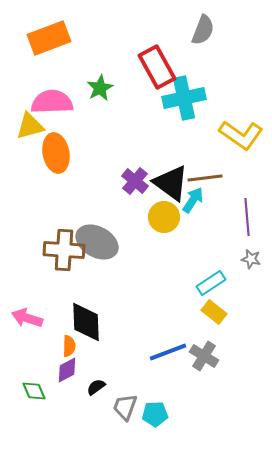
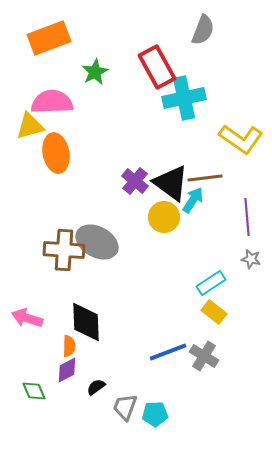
green star: moved 5 px left, 16 px up
yellow L-shape: moved 4 px down
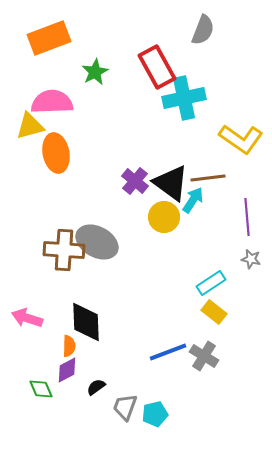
brown line: moved 3 px right
green diamond: moved 7 px right, 2 px up
cyan pentagon: rotated 10 degrees counterclockwise
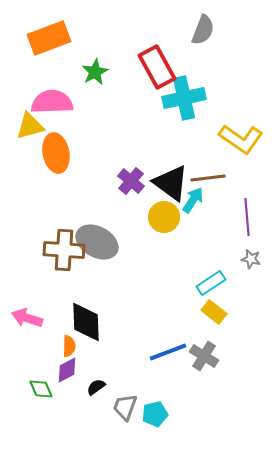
purple cross: moved 4 px left
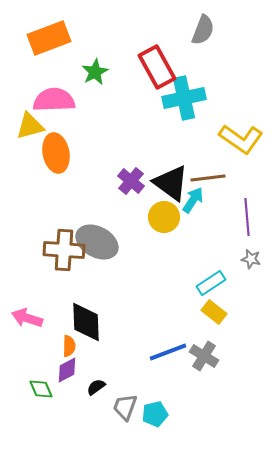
pink semicircle: moved 2 px right, 2 px up
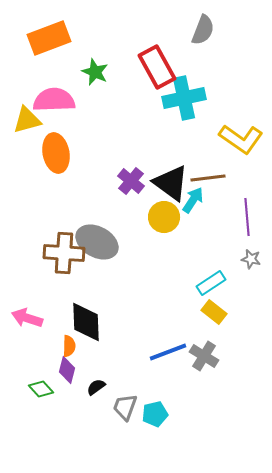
green star: rotated 20 degrees counterclockwise
yellow triangle: moved 3 px left, 6 px up
brown cross: moved 3 px down
purple diamond: rotated 48 degrees counterclockwise
green diamond: rotated 20 degrees counterclockwise
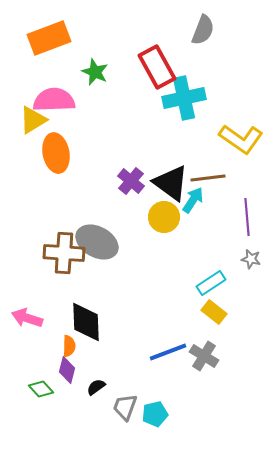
yellow triangle: moved 6 px right; rotated 16 degrees counterclockwise
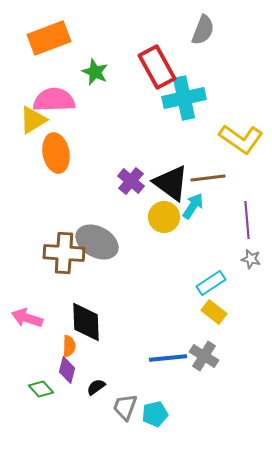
cyan arrow: moved 6 px down
purple line: moved 3 px down
blue line: moved 6 px down; rotated 15 degrees clockwise
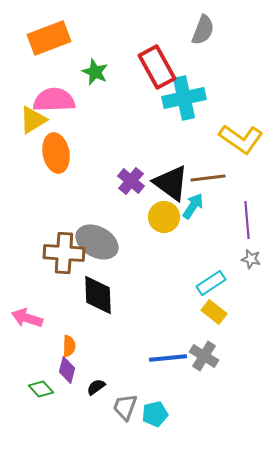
black diamond: moved 12 px right, 27 px up
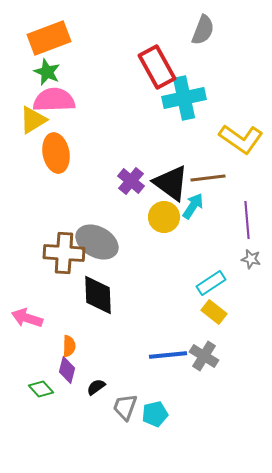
green star: moved 48 px left
blue line: moved 3 px up
